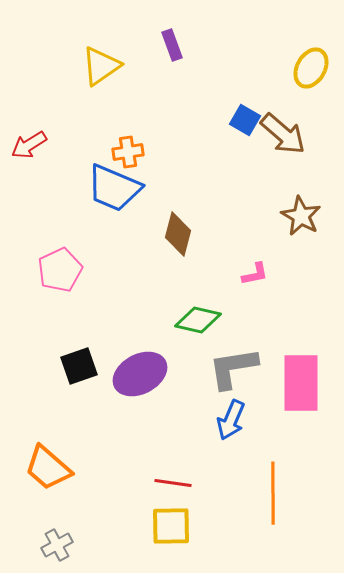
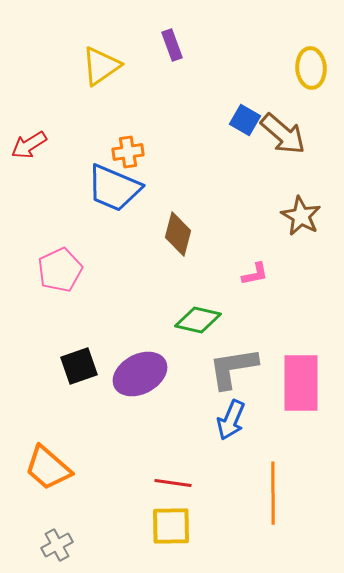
yellow ellipse: rotated 33 degrees counterclockwise
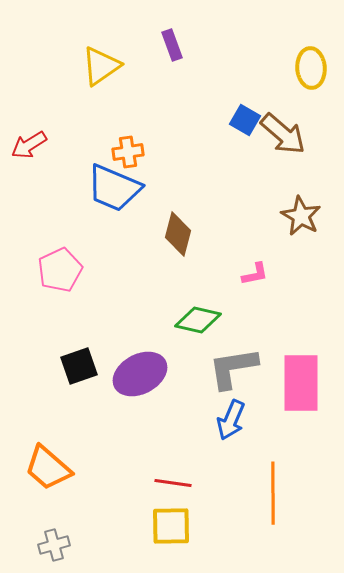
gray cross: moved 3 px left; rotated 12 degrees clockwise
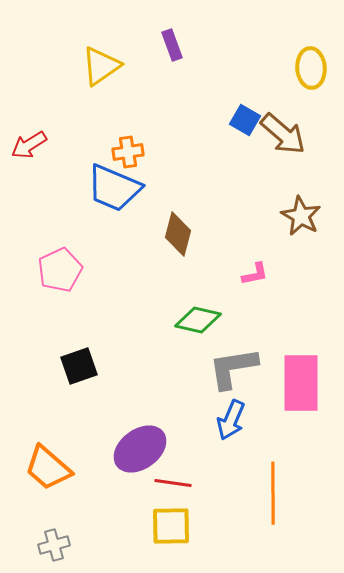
purple ellipse: moved 75 px down; rotated 8 degrees counterclockwise
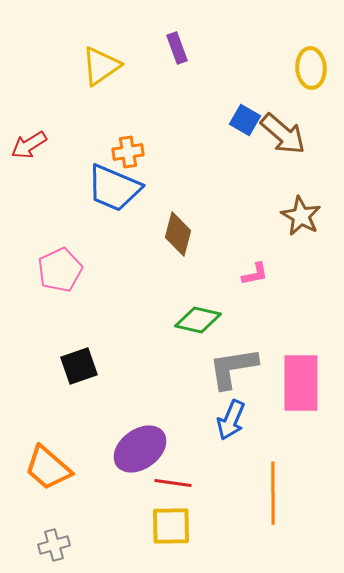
purple rectangle: moved 5 px right, 3 px down
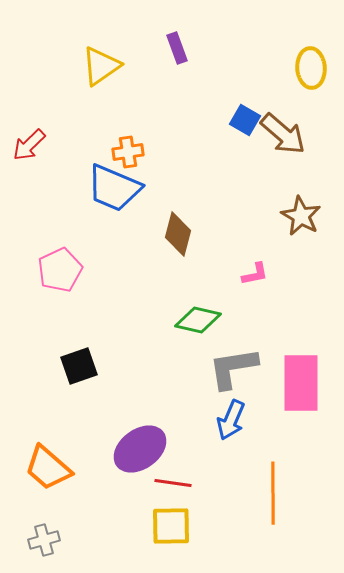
red arrow: rotated 12 degrees counterclockwise
gray cross: moved 10 px left, 5 px up
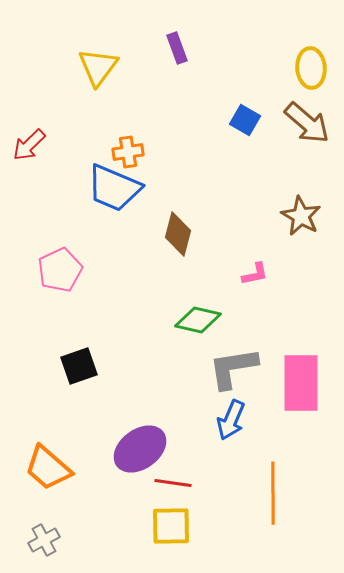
yellow triangle: moved 3 px left, 1 px down; rotated 18 degrees counterclockwise
brown arrow: moved 24 px right, 11 px up
gray cross: rotated 12 degrees counterclockwise
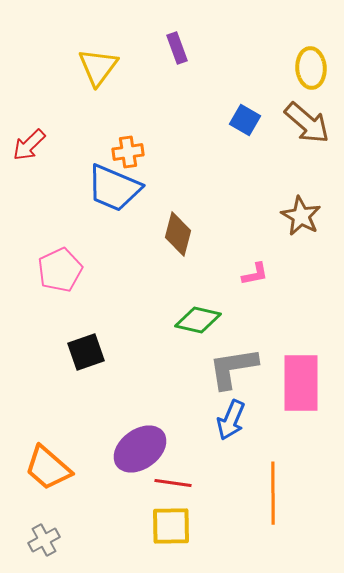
black square: moved 7 px right, 14 px up
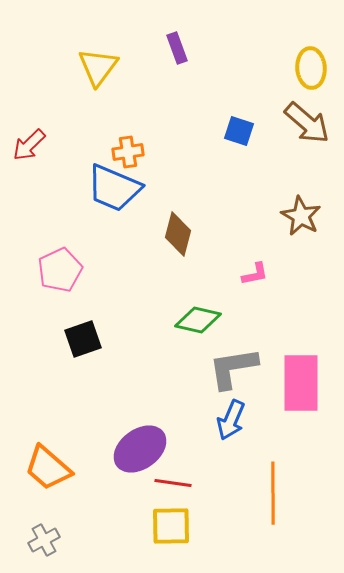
blue square: moved 6 px left, 11 px down; rotated 12 degrees counterclockwise
black square: moved 3 px left, 13 px up
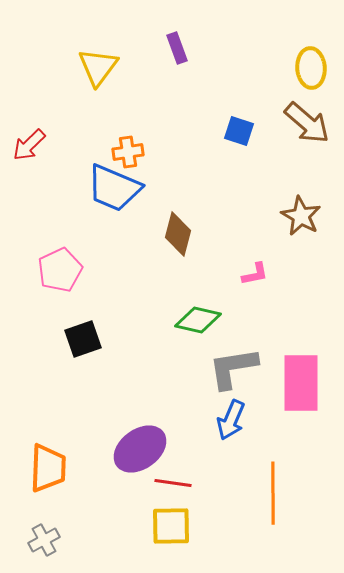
orange trapezoid: rotated 129 degrees counterclockwise
